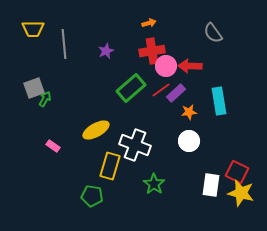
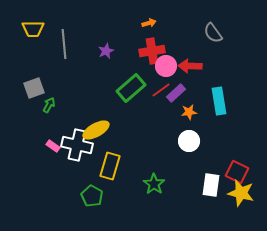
green arrow: moved 4 px right, 6 px down
white cross: moved 58 px left; rotated 8 degrees counterclockwise
green pentagon: rotated 20 degrees clockwise
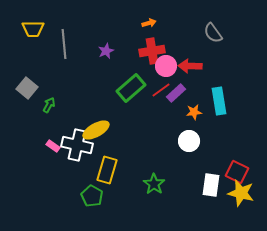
gray square: moved 7 px left; rotated 30 degrees counterclockwise
orange star: moved 5 px right
yellow rectangle: moved 3 px left, 4 px down
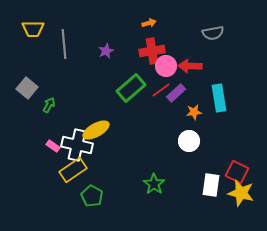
gray semicircle: rotated 65 degrees counterclockwise
cyan rectangle: moved 3 px up
yellow rectangle: moved 34 px left; rotated 40 degrees clockwise
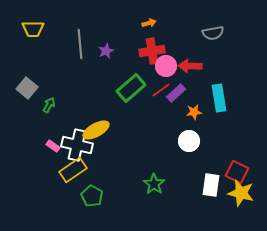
gray line: moved 16 px right
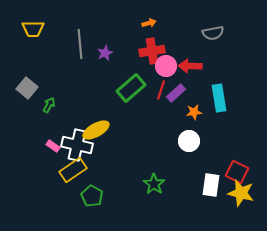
purple star: moved 1 px left, 2 px down
red line: rotated 36 degrees counterclockwise
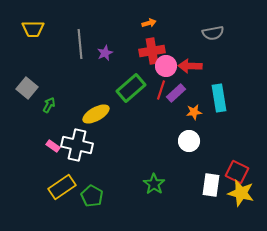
yellow ellipse: moved 16 px up
yellow rectangle: moved 11 px left, 17 px down
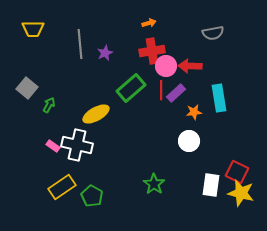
red line: rotated 18 degrees counterclockwise
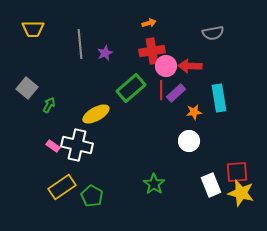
red square: rotated 30 degrees counterclockwise
white rectangle: rotated 30 degrees counterclockwise
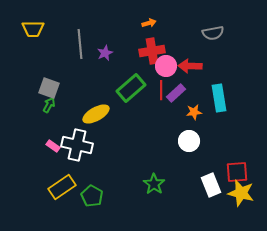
gray square: moved 22 px right; rotated 20 degrees counterclockwise
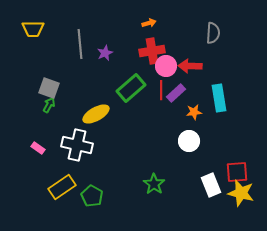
gray semicircle: rotated 75 degrees counterclockwise
pink rectangle: moved 15 px left, 2 px down
